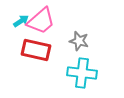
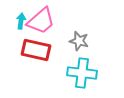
cyan arrow: rotated 49 degrees counterclockwise
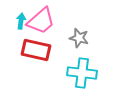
gray star: moved 3 px up
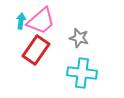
red rectangle: rotated 68 degrees counterclockwise
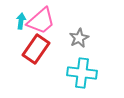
gray star: rotated 30 degrees clockwise
red rectangle: moved 1 px up
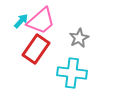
cyan arrow: rotated 35 degrees clockwise
cyan cross: moved 10 px left
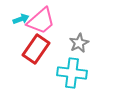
cyan arrow: moved 2 px up; rotated 28 degrees clockwise
gray star: moved 5 px down
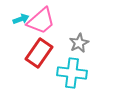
red rectangle: moved 3 px right, 4 px down
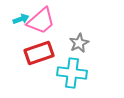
red rectangle: rotated 36 degrees clockwise
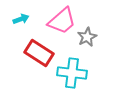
pink trapezoid: moved 21 px right
gray star: moved 8 px right, 6 px up
red rectangle: rotated 52 degrees clockwise
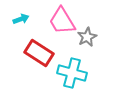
pink trapezoid: rotated 100 degrees clockwise
cyan cross: rotated 8 degrees clockwise
